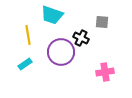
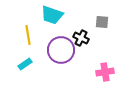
purple circle: moved 2 px up
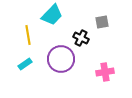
cyan trapezoid: rotated 65 degrees counterclockwise
gray square: rotated 16 degrees counterclockwise
purple circle: moved 9 px down
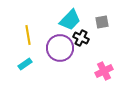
cyan trapezoid: moved 18 px right, 5 px down
purple circle: moved 1 px left, 11 px up
pink cross: moved 1 px left, 1 px up; rotated 18 degrees counterclockwise
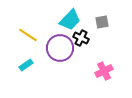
yellow line: rotated 48 degrees counterclockwise
cyan rectangle: moved 1 px right, 1 px down
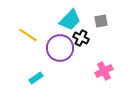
gray square: moved 1 px left, 1 px up
cyan rectangle: moved 10 px right, 13 px down
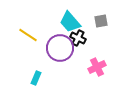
cyan trapezoid: moved 2 px down; rotated 95 degrees clockwise
black cross: moved 3 px left
pink cross: moved 7 px left, 4 px up
cyan rectangle: rotated 32 degrees counterclockwise
